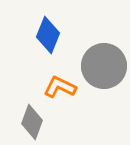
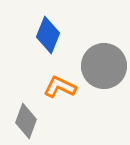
gray diamond: moved 6 px left, 1 px up
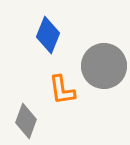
orange L-shape: moved 2 px right, 3 px down; rotated 124 degrees counterclockwise
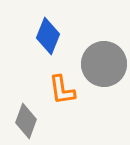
blue diamond: moved 1 px down
gray circle: moved 2 px up
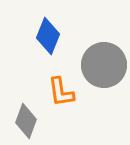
gray circle: moved 1 px down
orange L-shape: moved 1 px left, 2 px down
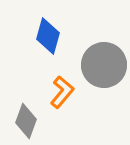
blue diamond: rotated 6 degrees counterclockwise
orange L-shape: moved 1 px right; rotated 132 degrees counterclockwise
